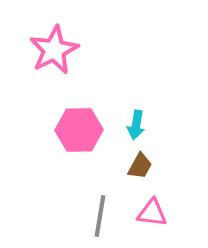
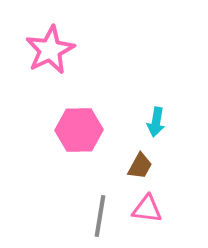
pink star: moved 4 px left
cyan arrow: moved 20 px right, 3 px up
pink triangle: moved 5 px left, 4 px up
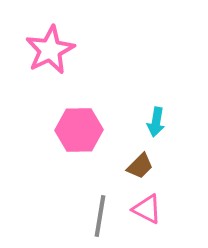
brown trapezoid: rotated 16 degrees clockwise
pink triangle: rotated 20 degrees clockwise
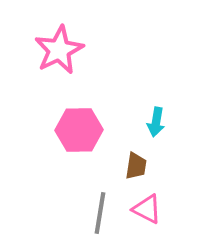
pink star: moved 9 px right
brown trapezoid: moved 4 px left; rotated 36 degrees counterclockwise
gray line: moved 3 px up
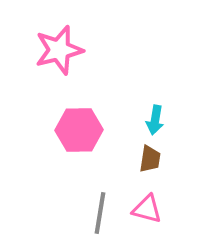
pink star: rotated 12 degrees clockwise
cyan arrow: moved 1 px left, 2 px up
brown trapezoid: moved 14 px right, 7 px up
pink triangle: rotated 12 degrees counterclockwise
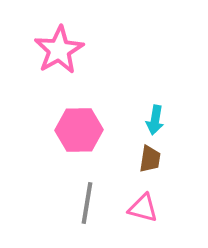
pink star: rotated 15 degrees counterclockwise
pink triangle: moved 4 px left, 1 px up
gray line: moved 13 px left, 10 px up
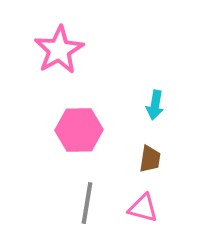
cyan arrow: moved 15 px up
